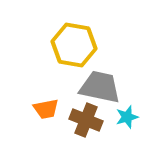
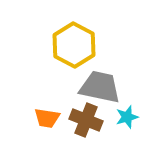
yellow hexagon: rotated 18 degrees clockwise
orange trapezoid: moved 1 px right, 9 px down; rotated 20 degrees clockwise
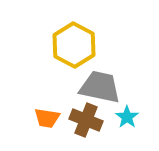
cyan star: rotated 20 degrees counterclockwise
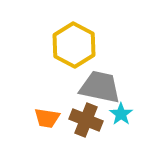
cyan star: moved 6 px left, 3 px up
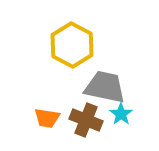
yellow hexagon: moved 2 px left
gray trapezoid: moved 5 px right
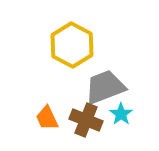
gray trapezoid: rotated 33 degrees counterclockwise
orange trapezoid: rotated 56 degrees clockwise
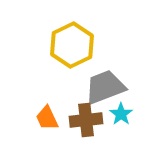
yellow hexagon: rotated 6 degrees clockwise
brown cross: rotated 28 degrees counterclockwise
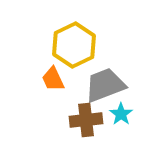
yellow hexagon: moved 2 px right
gray trapezoid: moved 2 px up
orange trapezoid: moved 6 px right, 39 px up
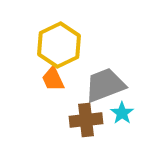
yellow hexagon: moved 15 px left
cyan star: moved 1 px right, 1 px up
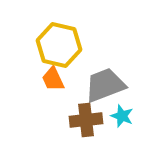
yellow hexagon: rotated 21 degrees counterclockwise
cyan star: moved 3 px down; rotated 15 degrees counterclockwise
